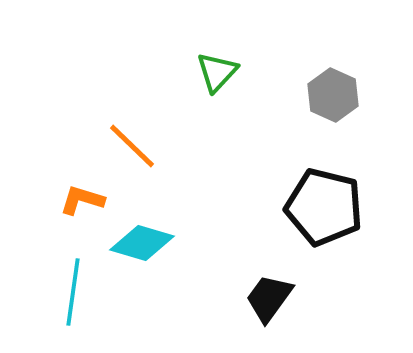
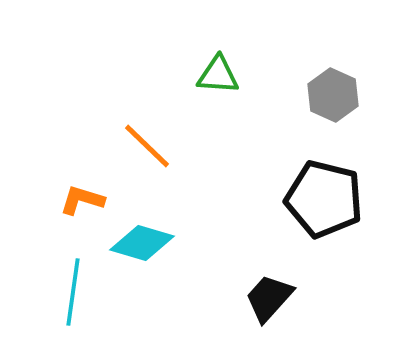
green triangle: moved 1 px right, 3 px down; rotated 51 degrees clockwise
orange line: moved 15 px right
black pentagon: moved 8 px up
black trapezoid: rotated 6 degrees clockwise
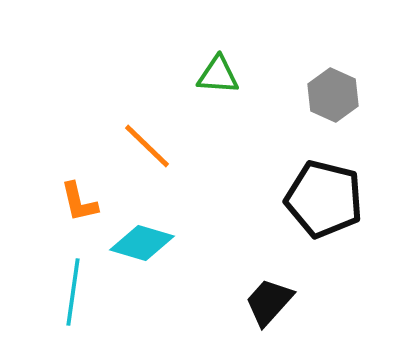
orange L-shape: moved 3 px left, 2 px down; rotated 120 degrees counterclockwise
black trapezoid: moved 4 px down
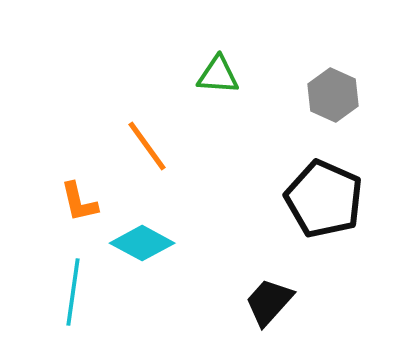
orange line: rotated 10 degrees clockwise
black pentagon: rotated 10 degrees clockwise
cyan diamond: rotated 12 degrees clockwise
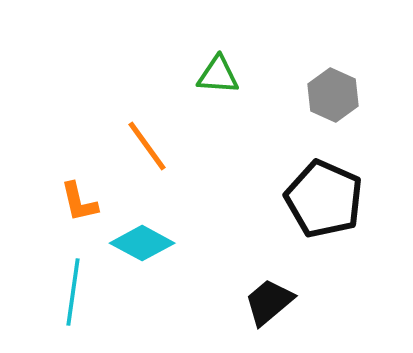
black trapezoid: rotated 8 degrees clockwise
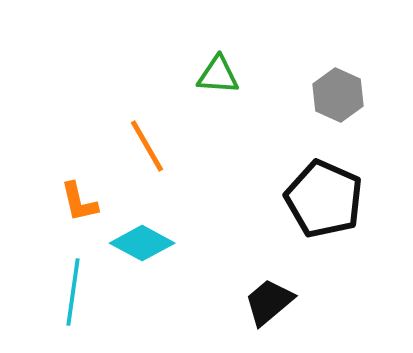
gray hexagon: moved 5 px right
orange line: rotated 6 degrees clockwise
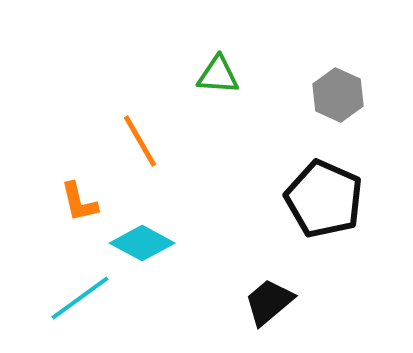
orange line: moved 7 px left, 5 px up
cyan line: moved 7 px right, 6 px down; rotated 46 degrees clockwise
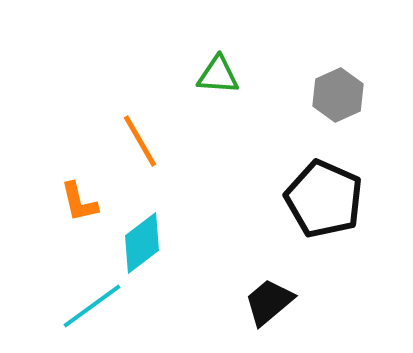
gray hexagon: rotated 12 degrees clockwise
cyan diamond: rotated 66 degrees counterclockwise
cyan line: moved 12 px right, 8 px down
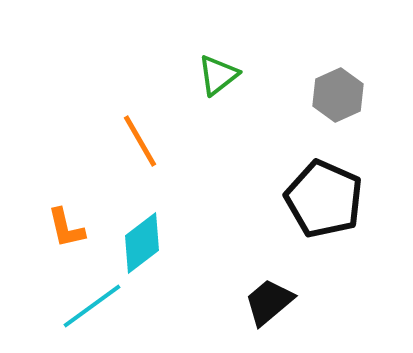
green triangle: rotated 42 degrees counterclockwise
orange L-shape: moved 13 px left, 26 px down
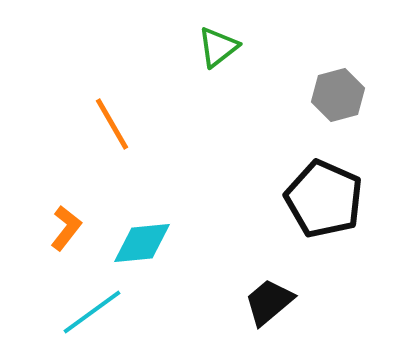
green triangle: moved 28 px up
gray hexagon: rotated 9 degrees clockwise
orange line: moved 28 px left, 17 px up
orange L-shape: rotated 129 degrees counterclockwise
cyan diamond: rotated 32 degrees clockwise
cyan line: moved 6 px down
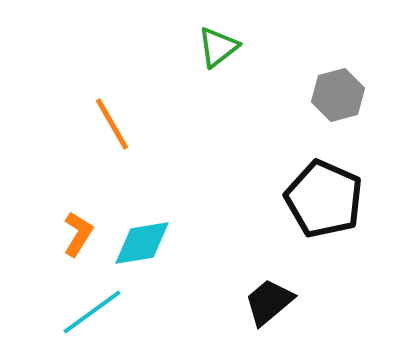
orange L-shape: moved 12 px right, 6 px down; rotated 6 degrees counterclockwise
cyan diamond: rotated 4 degrees counterclockwise
